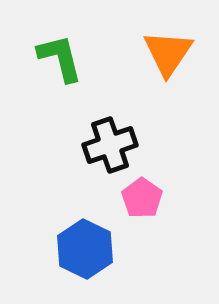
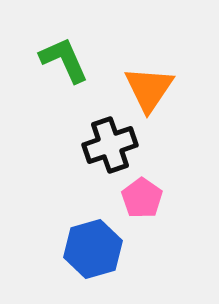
orange triangle: moved 19 px left, 36 px down
green L-shape: moved 4 px right, 2 px down; rotated 10 degrees counterclockwise
blue hexagon: moved 8 px right; rotated 18 degrees clockwise
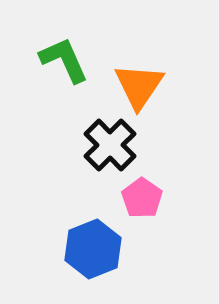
orange triangle: moved 10 px left, 3 px up
black cross: rotated 26 degrees counterclockwise
blue hexagon: rotated 6 degrees counterclockwise
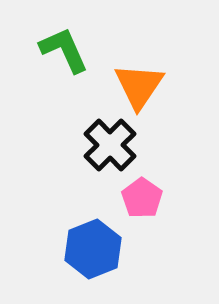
green L-shape: moved 10 px up
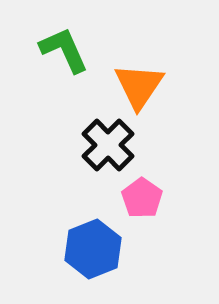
black cross: moved 2 px left
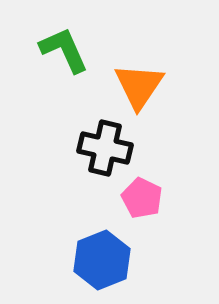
black cross: moved 3 px left, 3 px down; rotated 32 degrees counterclockwise
pink pentagon: rotated 9 degrees counterclockwise
blue hexagon: moved 9 px right, 11 px down
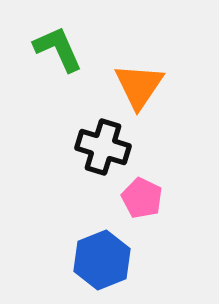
green L-shape: moved 6 px left, 1 px up
black cross: moved 2 px left, 1 px up; rotated 4 degrees clockwise
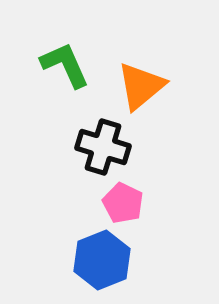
green L-shape: moved 7 px right, 16 px down
orange triangle: moved 2 px right; rotated 16 degrees clockwise
pink pentagon: moved 19 px left, 5 px down
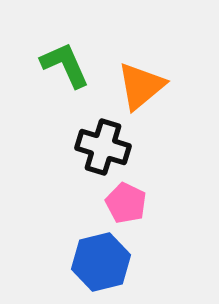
pink pentagon: moved 3 px right
blue hexagon: moved 1 px left, 2 px down; rotated 8 degrees clockwise
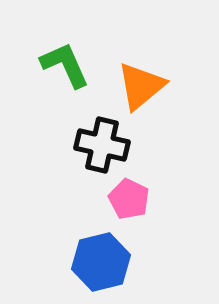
black cross: moved 1 px left, 2 px up; rotated 4 degrees counterclockwise
pink pentagon: moved 3 px right, 4 px up
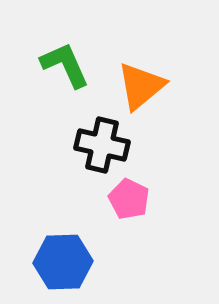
blue hexagon: moved 38 px left; rotated 12 degrees clockwise
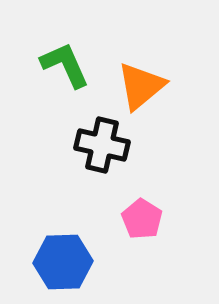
pink pentagon: moved 13 px right, 20 px down; rotated 6 degrees clockwise
